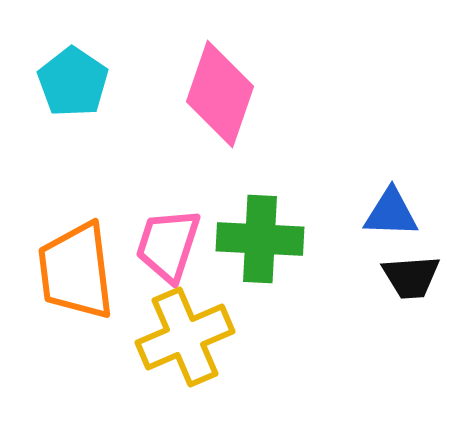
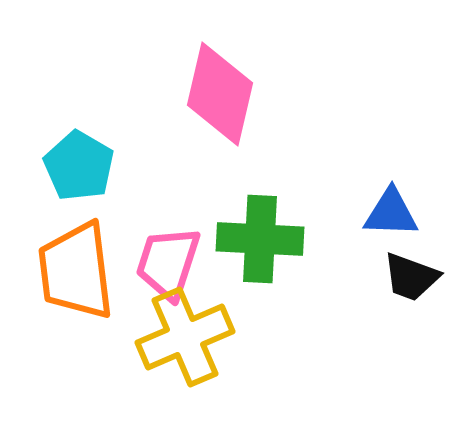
cyan pentagon: moved 6 px right, 84 px down; rotated 4 degrees counterclockwise
pink diamond: rotated 6 degrees counterclockwise
pink trapezoid: moved 18 px down
black trapezoid: rotated 24 degrees clockwise
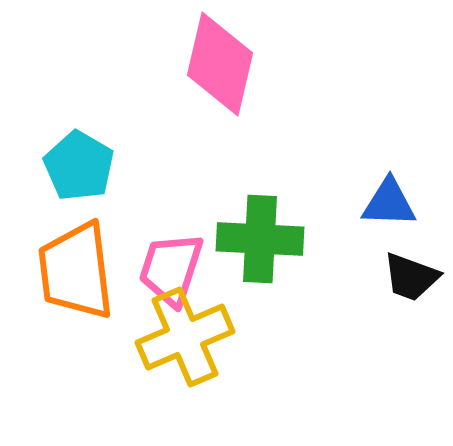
pink diamond: moved 30 px up
blue triangle: moved 2 px left, 10 px up
pink trapezoid: moved 3 px right, 6 px down
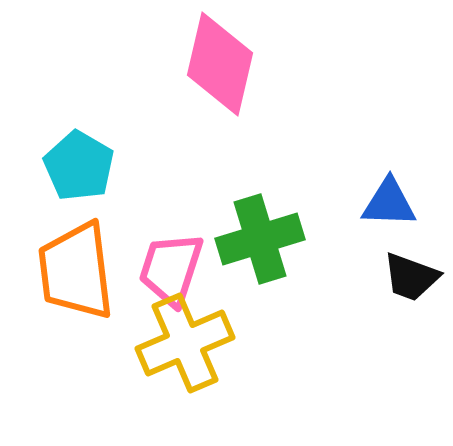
green cross: rotated 20 degrees counterclockwise
yellow cross: moved 6 px down
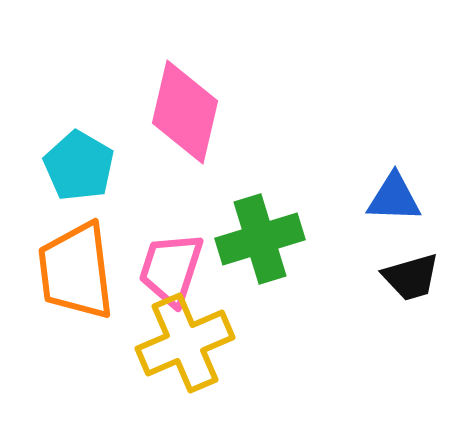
pink diamond: moved 35 px left, 48 px down
blue triangle: moved 5 px right, 5 px up
black trapezoid: rotated 36 degrees counterclockwise
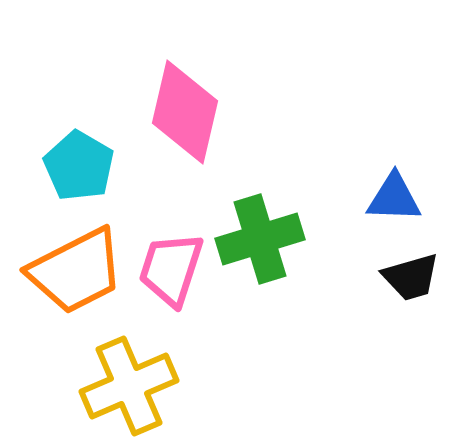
orange trapezoid: rotated 110 degrees counterclockwise
yellow cross: moved 56 px left, 43 px down
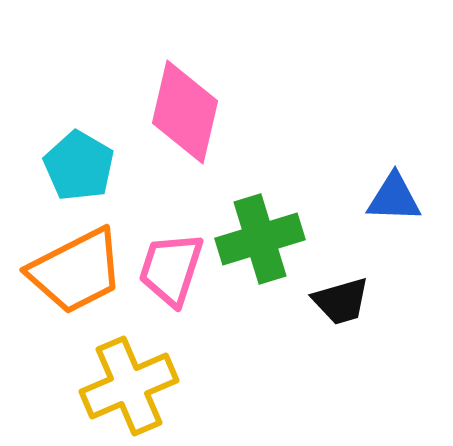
black trapezoid: moved 70 px left, 24 px down
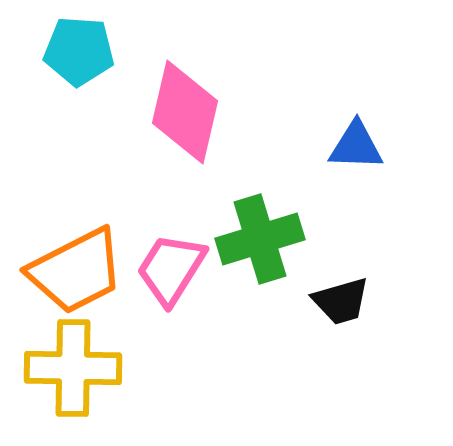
cyan pentagon: moved 115 px up; rotated 26 degrees counterclockwise
blue triangle: moved 38 px left, 52 px up
pink trapezoid: rotated 14 degrees clockwise
yellow cross: moved 56 px left, 18 px up; rotated 24 degrees clockwise
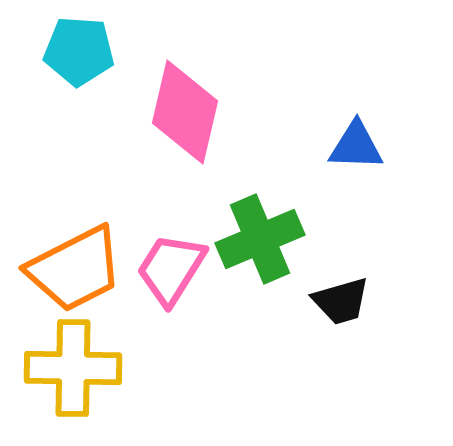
green cross: rotated 6 degrees counterclockwise
orange trapezoid: moved 1 px left, 2 px up
